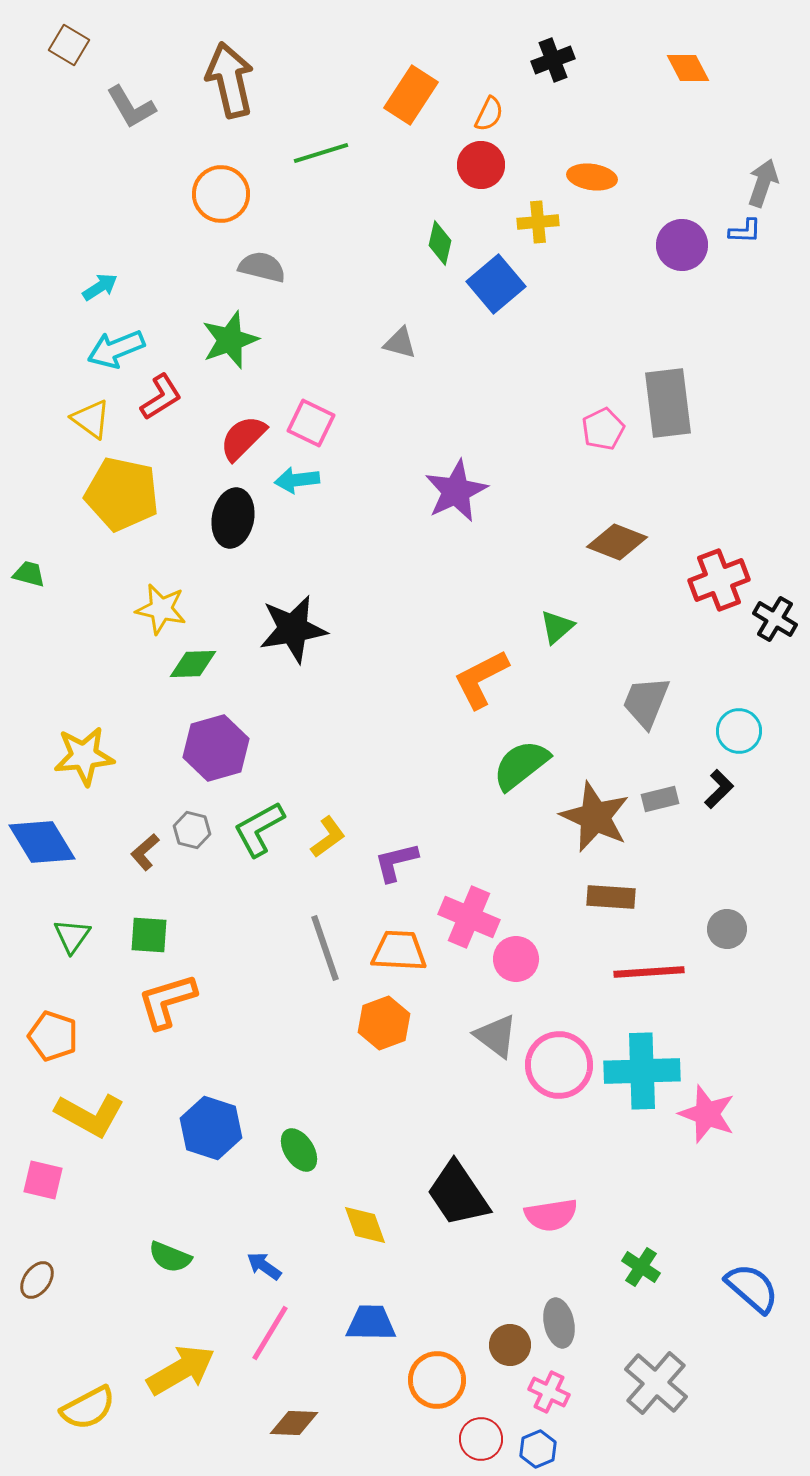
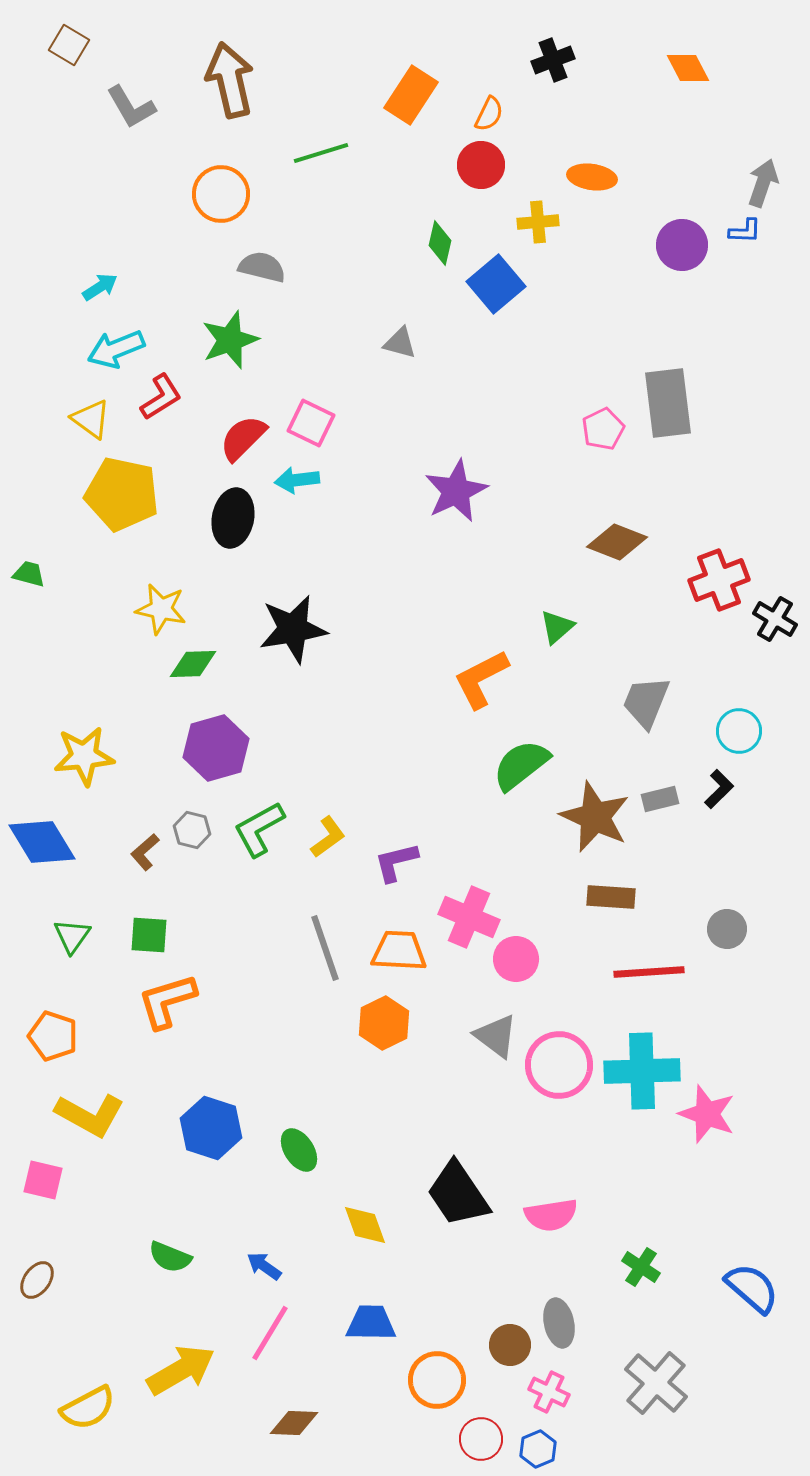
orange hexagon at (384, 1023): rotated 6 degrees counterclockwise
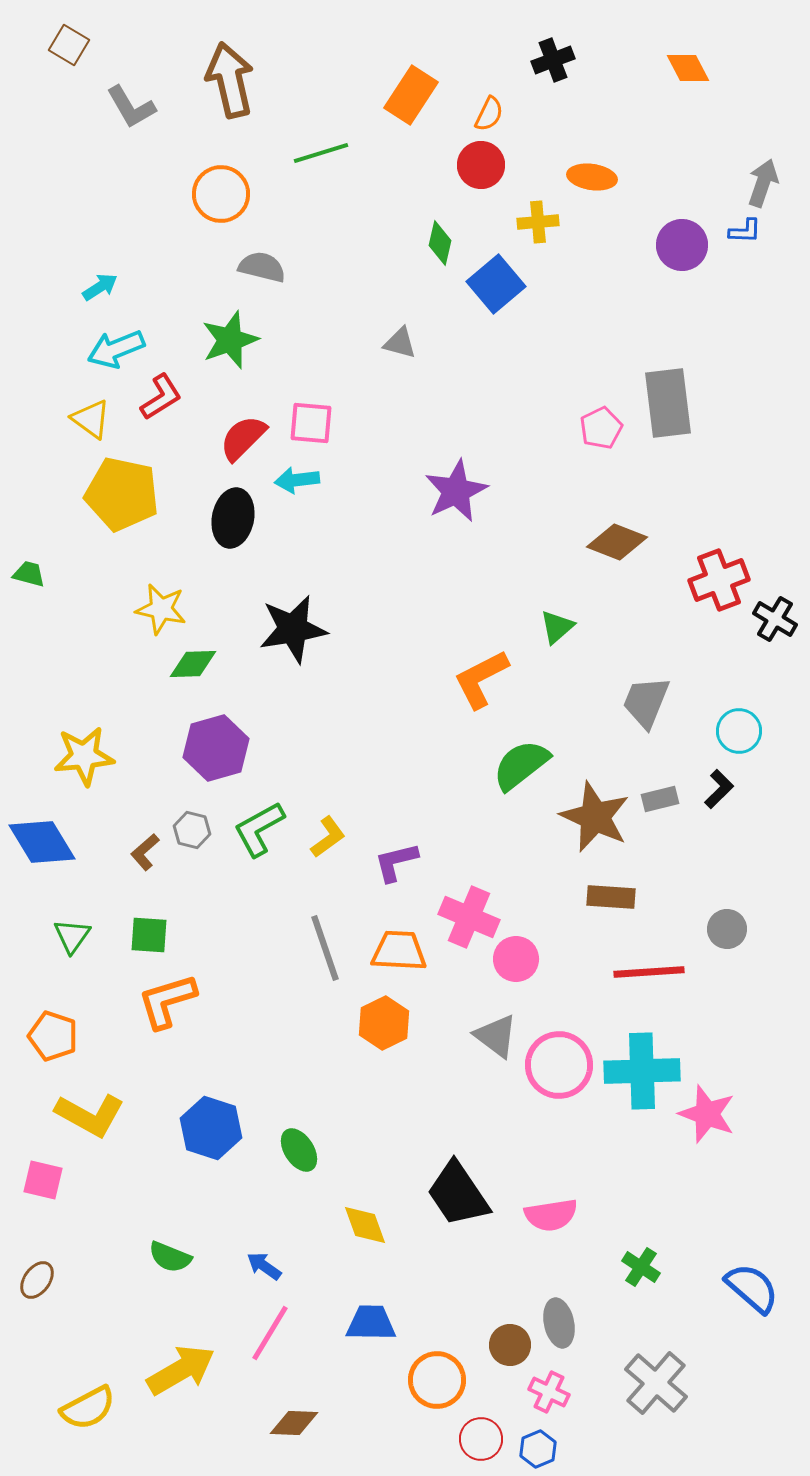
pink square at (311, 423): rotated 21 degrees counterclockwise
pink pentagon at (603, 429): moved 2 px left, 1 px up
